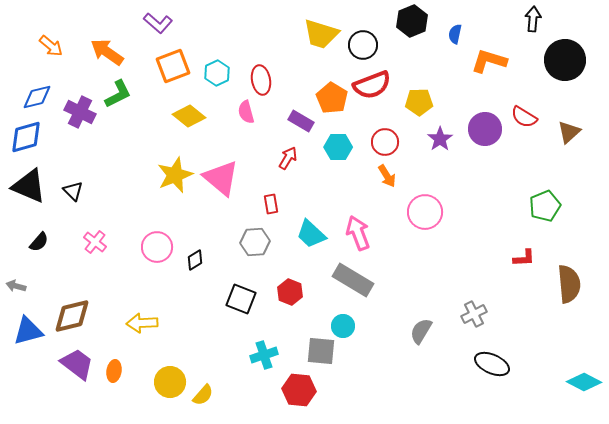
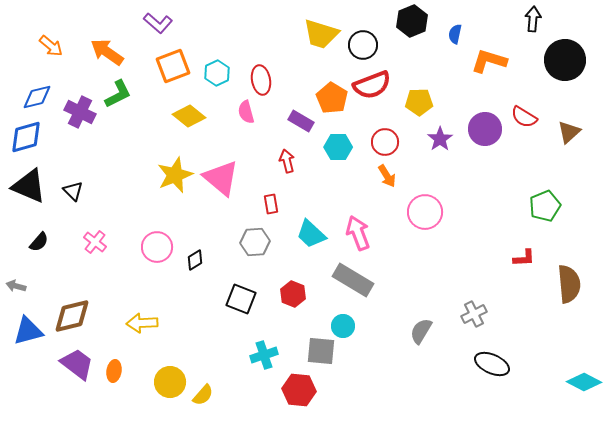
red arrow at (288, 158): moved 1 px left, 3 px down; rotated 45 degrees counterclockwise
red hexagon at (290, 292): moved 3 px right, 2 px down
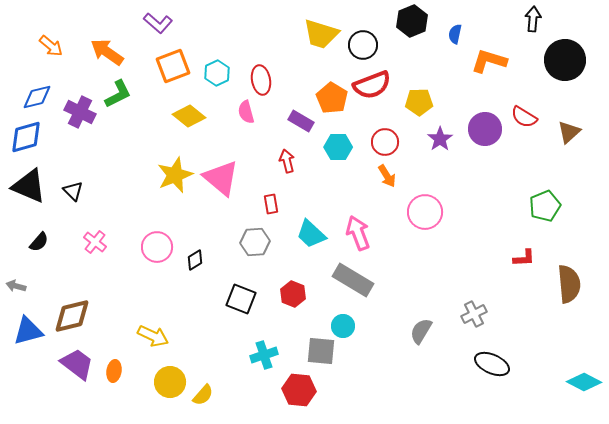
yellow arrow at (142, 323): moved 11 px right, 13 px down; rotated 152 degrees counterclockwise
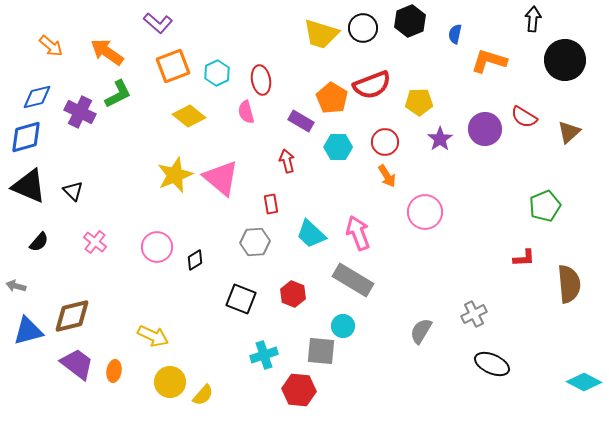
black hexagon at (412, 21): moved 2 px left
black circle at (363, 45): moved 17 px up
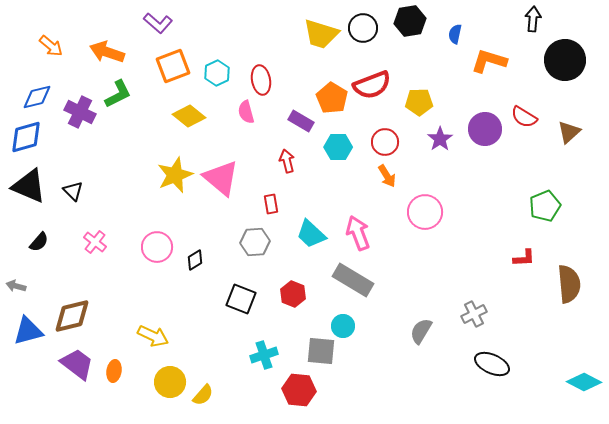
black hexagon at (410, 21): rotated 12 degrees clockwise
orange arrow at (107, 52): rotated 16 degrees counterclockwise
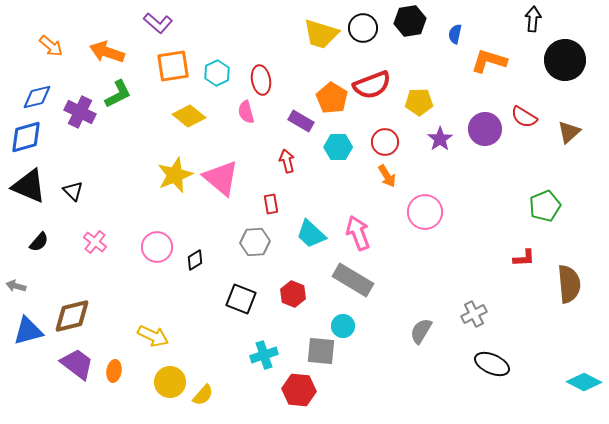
orange square at (173, 66): rotated 12 degrees clockwise
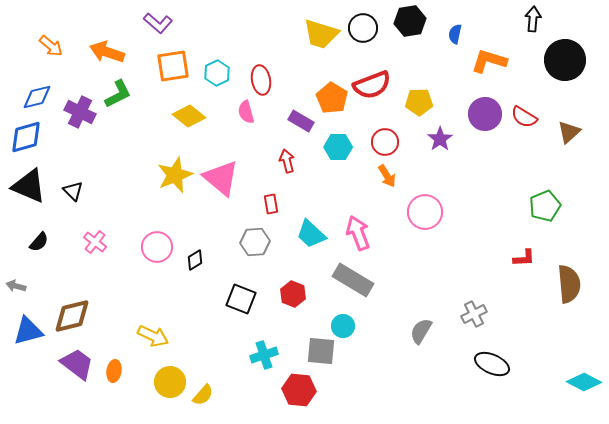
purple circle at (485, 129): moved 15 px up
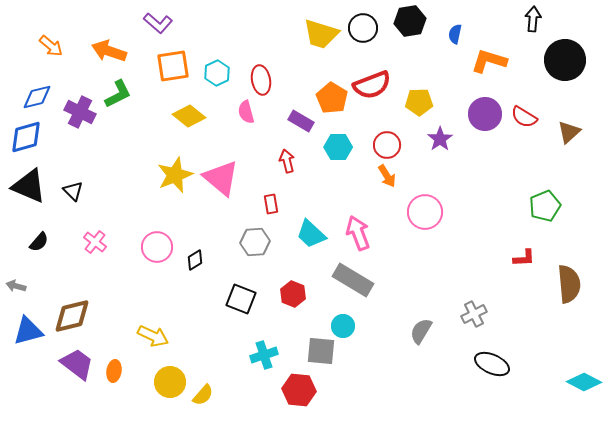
orange arrow at (107, 52): moved 2 px right, 1 px up
red circle at (385, 142): moved 2 px right, 3 px down
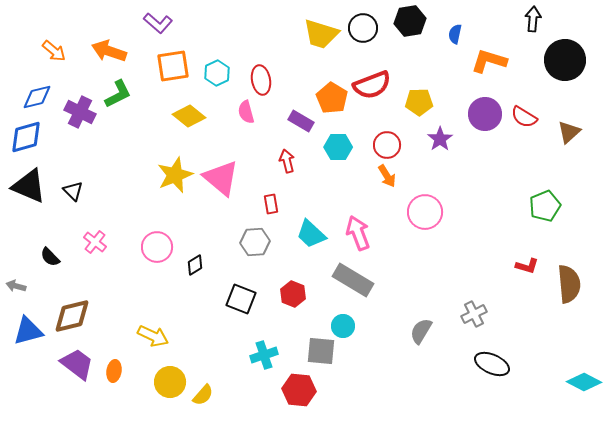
orange arrow at (51, 46): moved 3 px right, 5 px down
black semicircle at (39, 242): moved 11 px right, 15 px down; rotated 95 degrees clockwise
red L-shape at (524, 258): moved 3 px right, 8 px down; rotated 20 degrees clockwise
black diamond at (195, 260): moved 5 px down
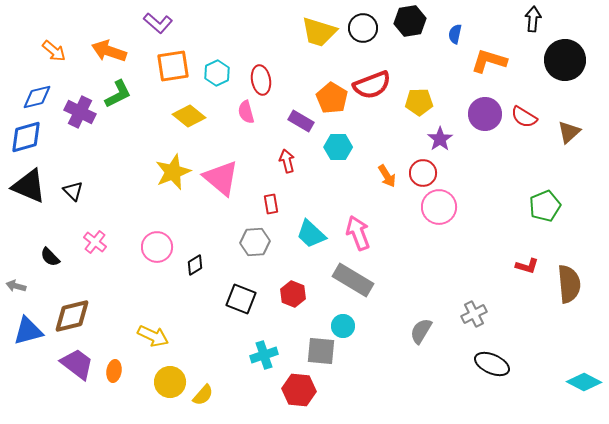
yellow trapezoid at (321, 34): moved 2 px left, 2 px up
red circle at (387, 145): moved 36 px right, 28 px down
yellow star at (175, 175): moved 2 px left, 3 px up
pink circle at (425, 212): moved 14 px right, 5 px up
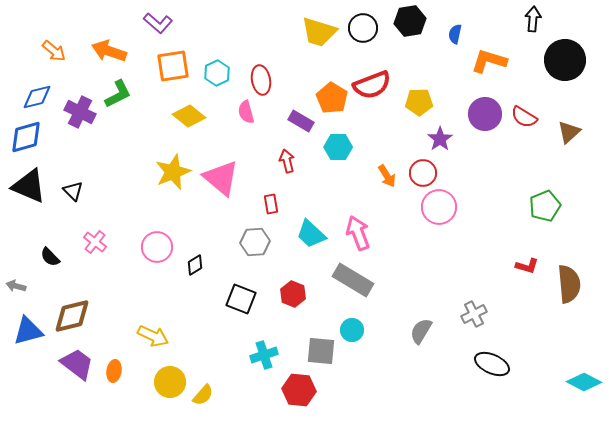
cyan circle at (343, 326): moved 9 px right, 4 px down
